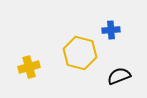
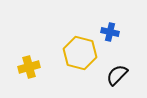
blue cross: moved 1 px left, 2 px down; rotated 18 degrees clockwise
black semicircle: moved 2 px left, 1 px up; rotated 25 degrees counterclockwise
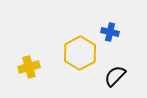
yellow hexagon: rotated 16 degrees clockwise
black semicircle: moved 2 px left, 1 px down
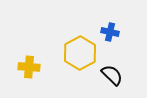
yellow cross: rotated 20 degrees clockwise
black semicircle: moved 3 px left, 1 px up; rotated 90 degrees clockwise
